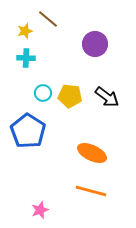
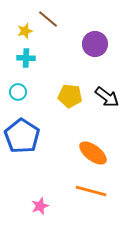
cyan circle: moved 25 px left, 1 px up
blue pentagon: moved 6 px left, 5 px down
orange ellipse: moved 1 px right; rotated 12 degrees clockwise
pink star: moved 4 px up
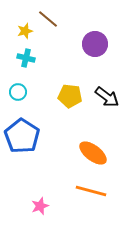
cyan cross: rotated 12 degrees clockwise
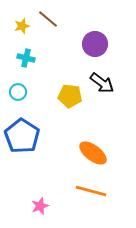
yellow star: moved 3 px left, 5 px up
black arrow: moved 5 px left, 14 px up
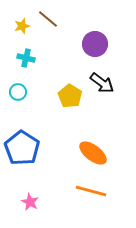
yellow pentagon: rotated 25 degrees clockwise
blue pentagon: moved 12 px down
pink star: moved 10 px left, 4 px up; rotated 24 degrees counterclockwise
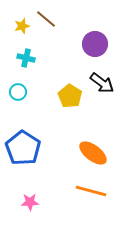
brown line: moved 2 px left
blue pentagon: moved 1 px right
pink star: rotated 30 degrees counterclockwise
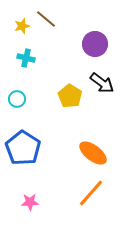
cyan circle: moved 1 px left, 7 px down
orange line: moved 2 px down; rotated 64 degrees counterclockwise
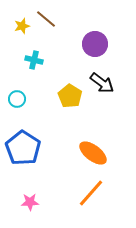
cyan cross: moved 8 px right, 2 px down
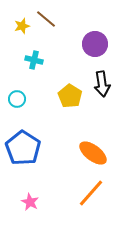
black arrow: moved 1 px down; rotated 45 degrees clockwise
pink star: rotated 30 degrees clockwise
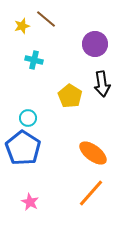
cyan circle: moved 11 px right, 19 px down
